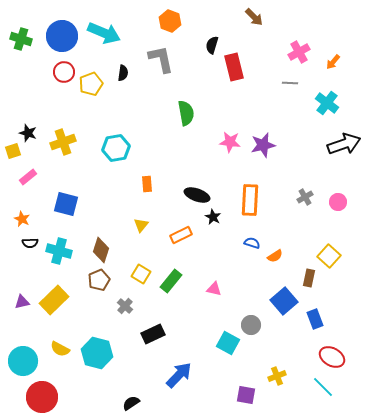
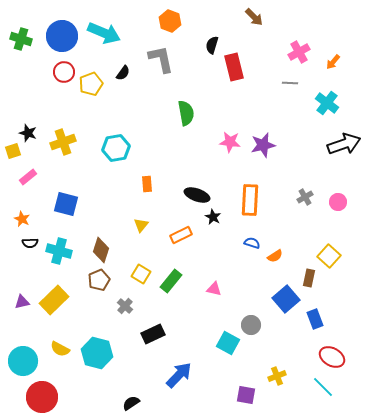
black semicircle at (123, 73): rotated 28 degrees clockwise
blue square at (284, 301): moved 2 px right, 2 px up
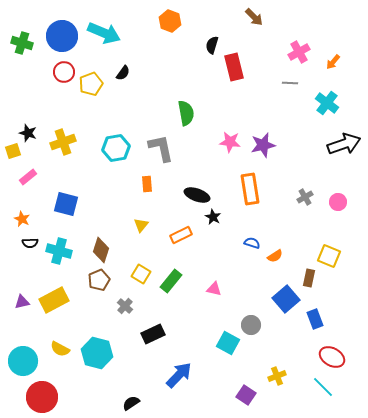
green cross at (21, 39): moved 1 px right, 4 px down
gray L-shape at (161, 59): moved 89 px down
orange rectangle at (250, 200): moved 11 px up; rotated 12 degrees counterclockwise
yellow square at (329, 256): rotated 20 degrees counterclockwise
yellow rectangle at (54, 300): rotated 16 degrees clockwise
purple square at (246, 395): rotated 24 degrees clockwise
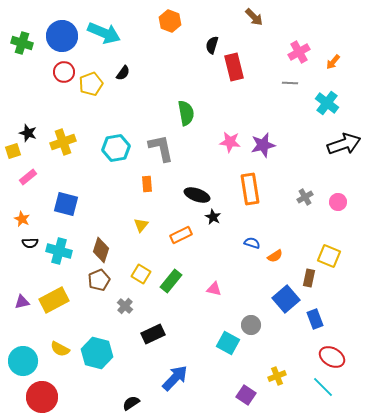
blue arrow at (179, 375): moved 4 px left, 3 px down
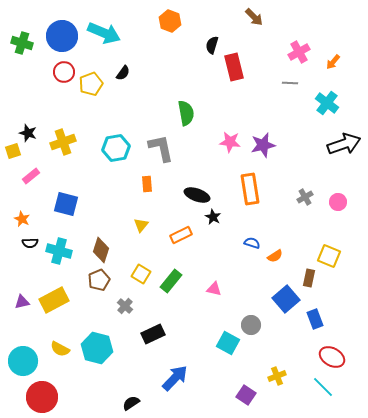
pink rectangle at (28, 177): moved 3 px right, 1 px up
cyan hexagon at (97, 353): moved 5 px up
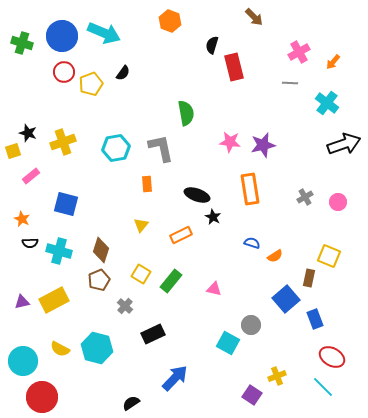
purple square at (246, 395): moved 6 px right
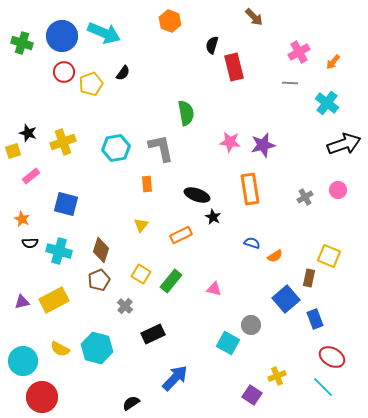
pink circle at (338, 202): moved 12 px up
